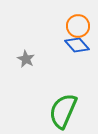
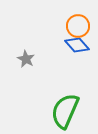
green semicircle: moved 2 px right
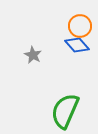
orange circle: moved 2 px right
gray star: moved 7 px right, 4 px up
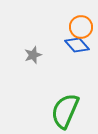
orange circle: moved 1 px right, 1 px down
gray star: rotated 24 degrees clockwise
